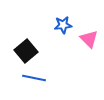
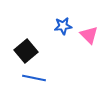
blue star: moved 1 px down
pink triangle: moved 4 px up
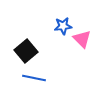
pink triangle: moved 7 px left, 4 px down
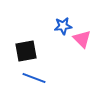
black square: rotated 30 degrees clockwise
blue line: rotated 10 degrees clockwise
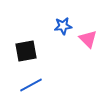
pink triangle: moved 6 px right
blue line: moved 3 px left, 7 px down; rotated 50 degrees counterclockwise
